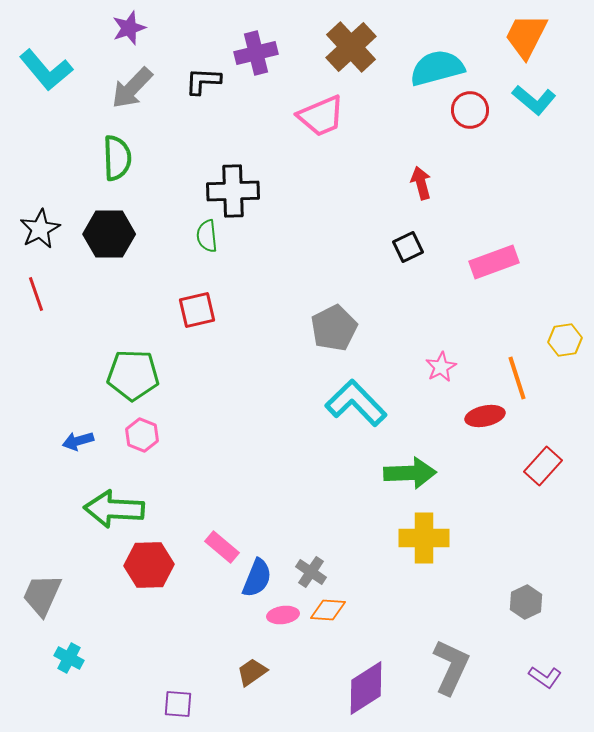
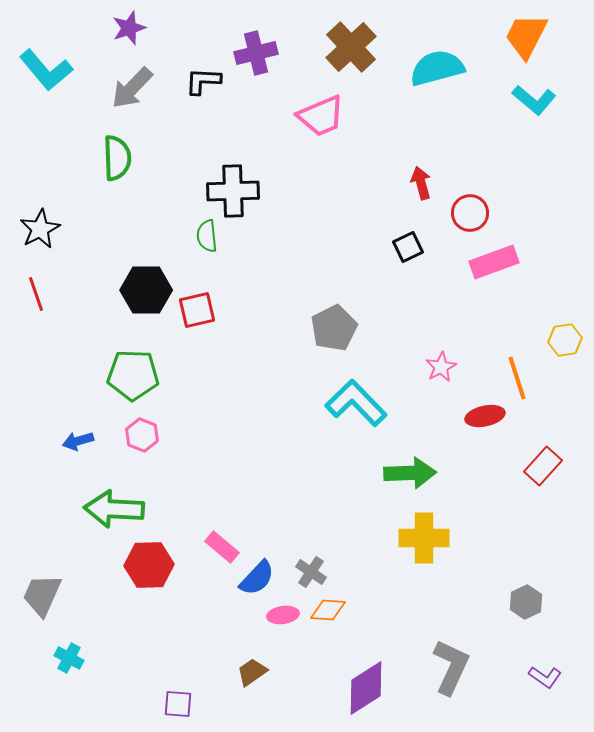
red circle at (470, 110): moved 103 px down
black hexagon at (109, 234): moved 37 px right, 56 px down
blue semicircle at (257, 578): rotated 21 degrees clockwise
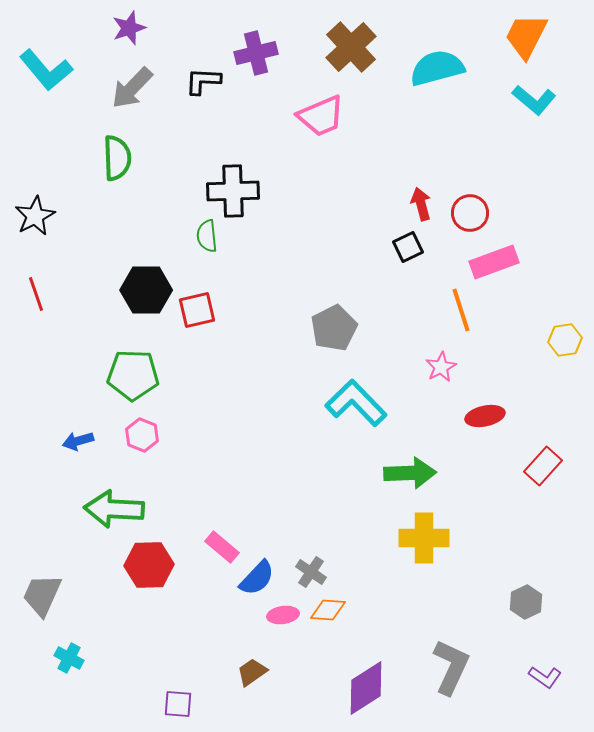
red arrow at (421, 183): moved 21 px down
black star at (40, 229): moved 5 px left, 13 px up
orange line at (517, 378): moved 56 px left, 68 px up
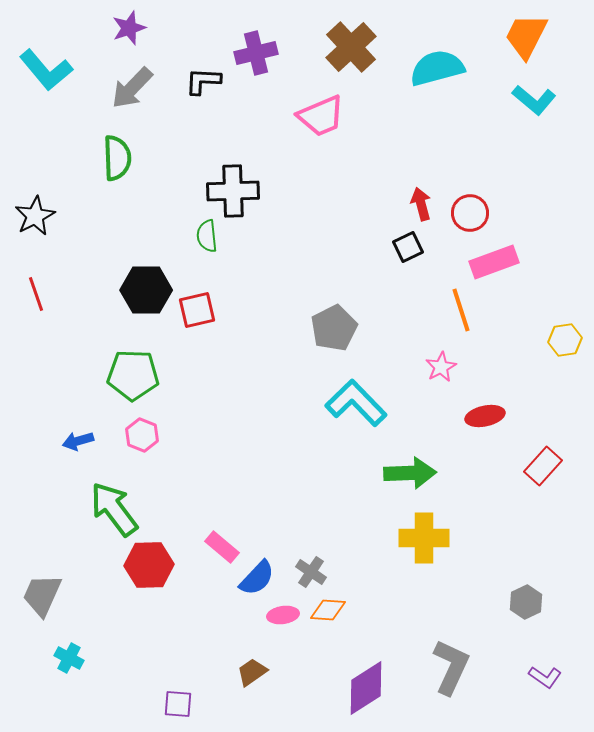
green arrow at (114, 509): rotated 50 degrees clockwise
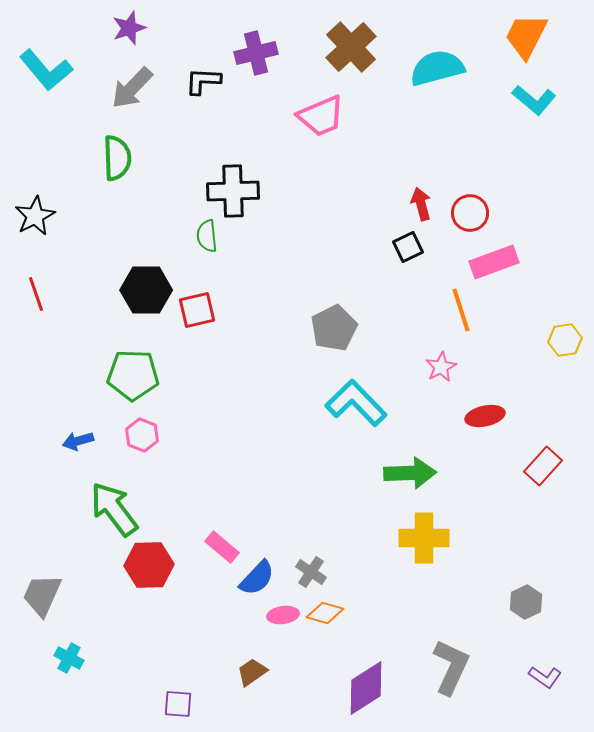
orange diamond at (328, 610): moved 3 px left, 3 px down; rotated 12 degrees clockwise
